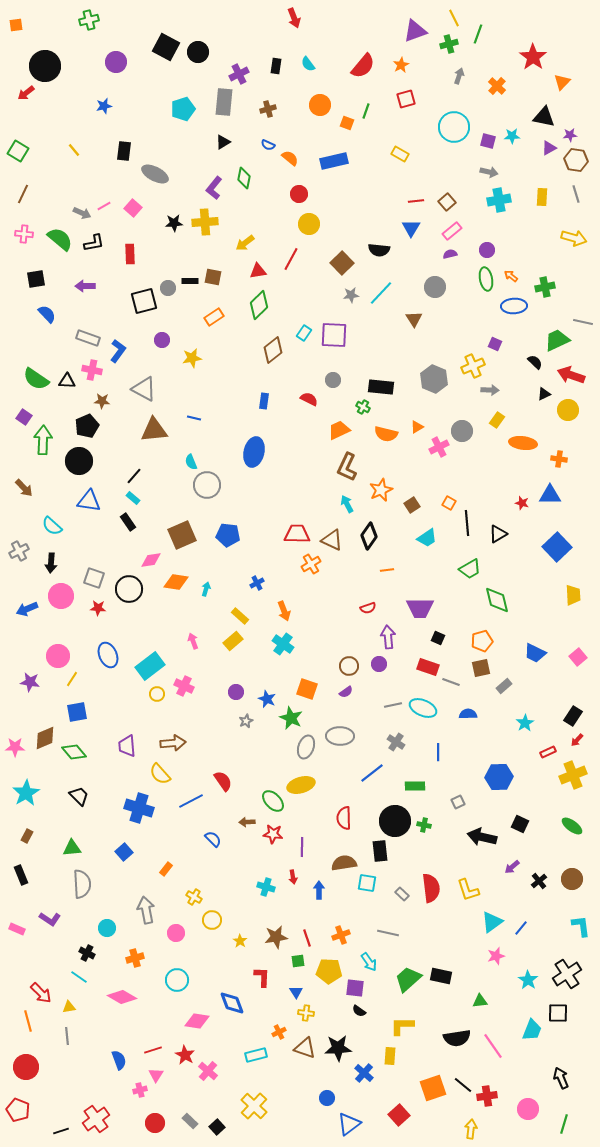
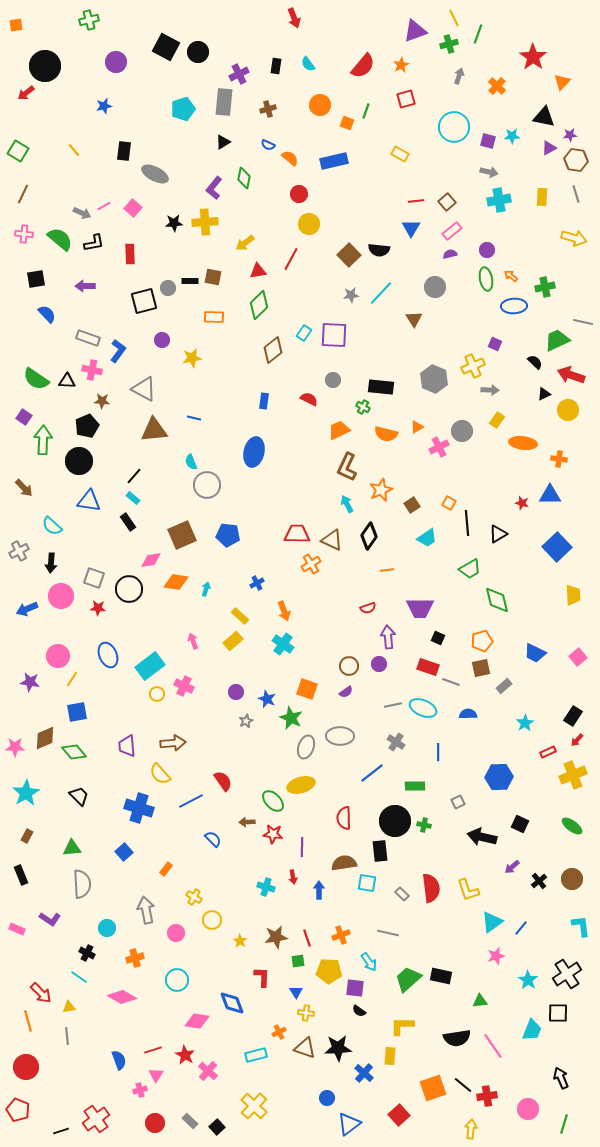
brown square at (342, 263): moved 7 px right, 8 px up
orange rectangle at (214, 317): rotated 36 degrees clockwise
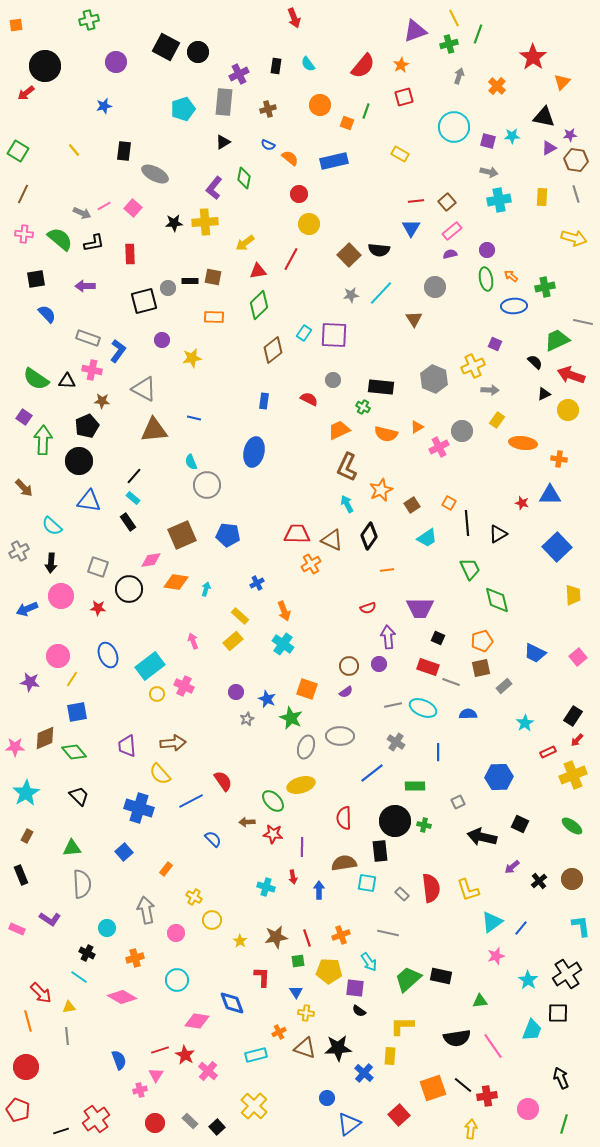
red square at (406, 99): moved 2 px left, 2 px up
green trapezoid at (470, 569): rotated 85 degrees counterclockwise
gray square at (94, 578): moved 4 px right, 11 px up
gray star at (246, 721): moved 1 px right, 2 px up
red line at (153, 1050): moved 7 px right
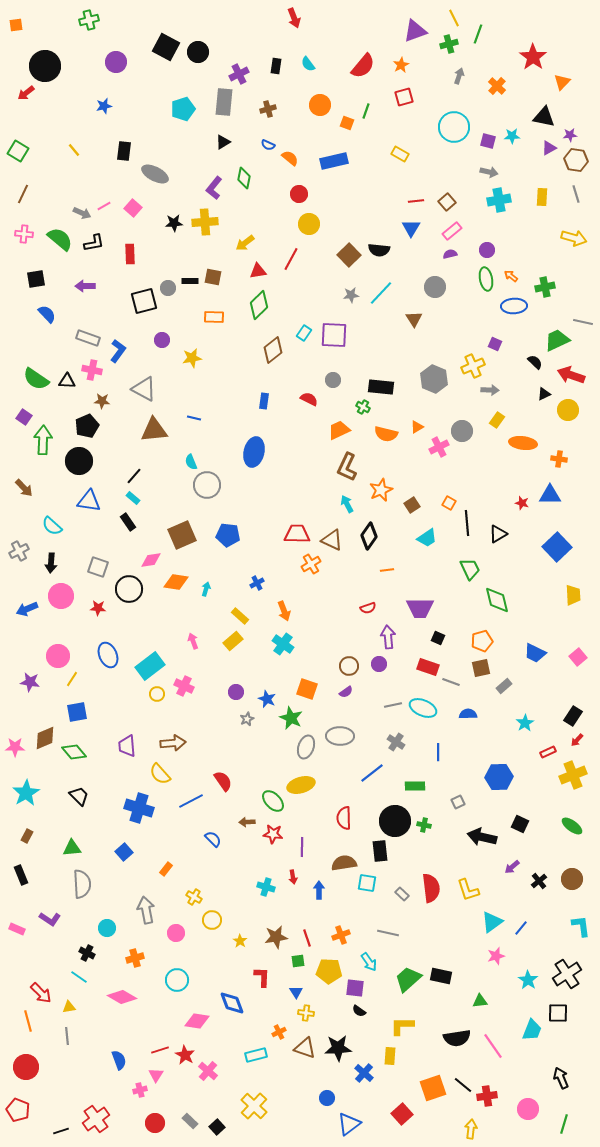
red square at (399, 1115): moved 3 px right, 1 px up
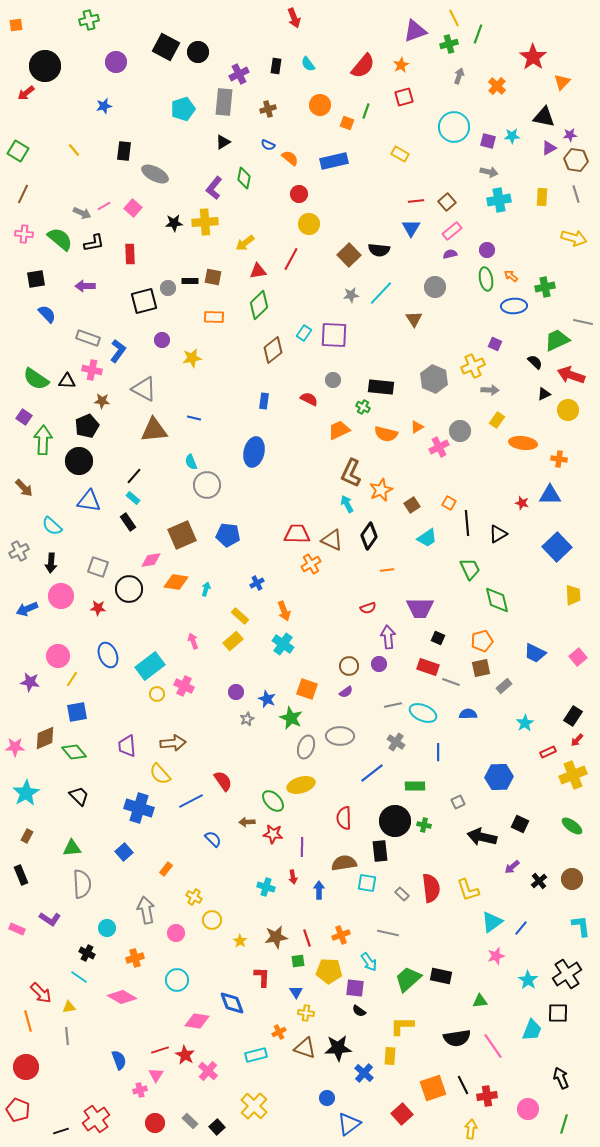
gray circle at (462, 431): moved 2 px left
brown L-shape at (347, 467): moved 4 px right, 6 px down
cyan ellipse at (423, 708): moved 5 px down
black line at (463, 1085): rotated 24 degrees clockwise
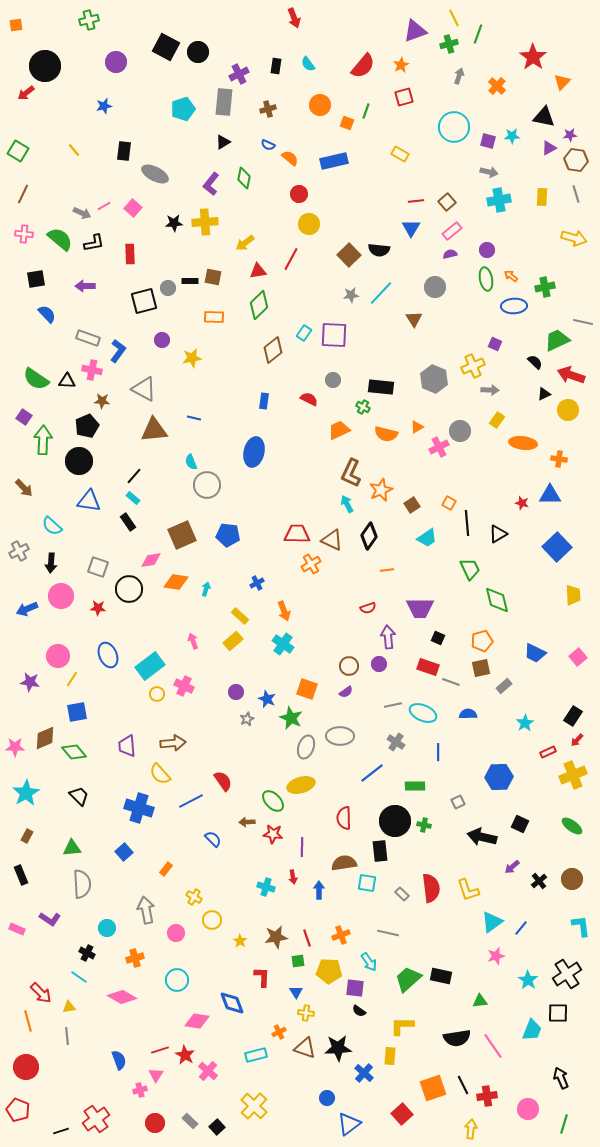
purple L-shape at (214, 188): moved 3 px left, 4 px up
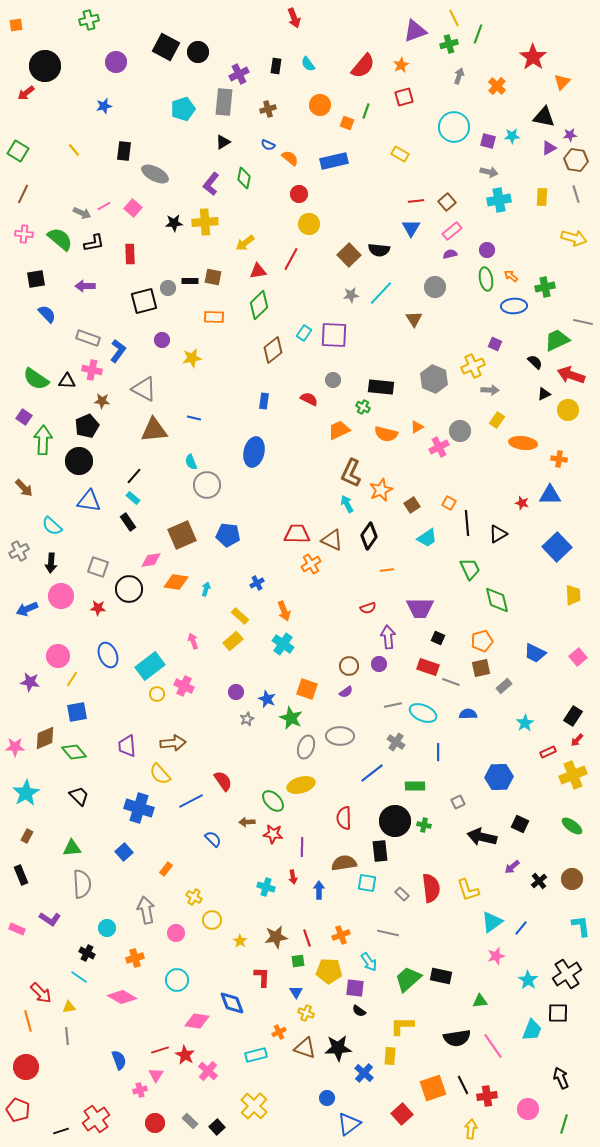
yellow cross at (306, 1013): rotated 14 degrees clockwise
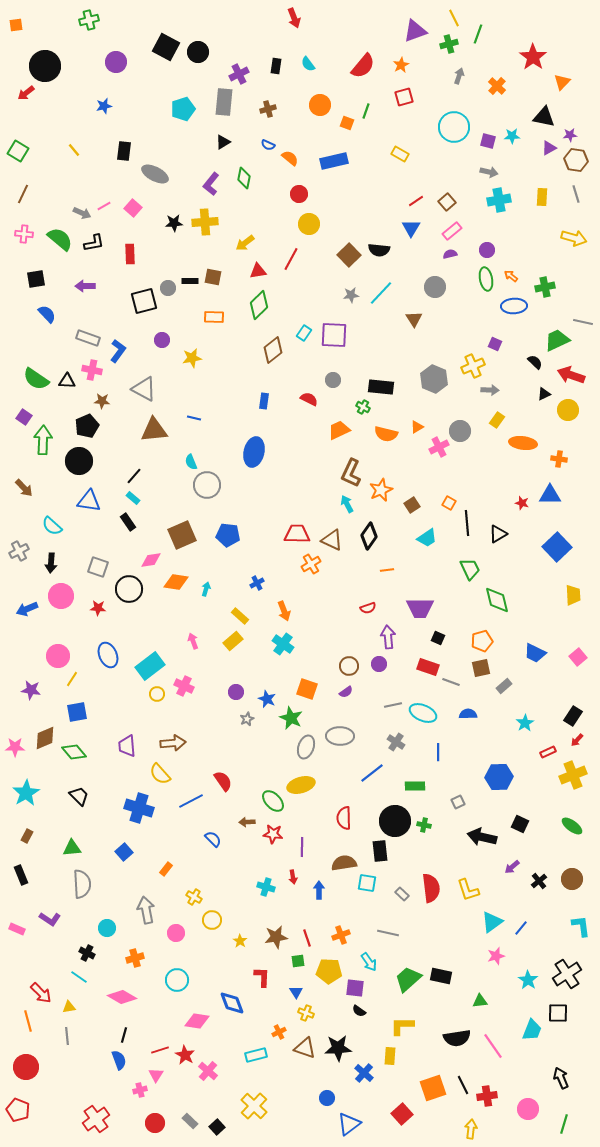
red line at (416, 201): rotated 28 degrees counterclockwise
purple star at (30, 682): moved 1 px right, 8 px down
black line at (61, 1131): moved 63 px right, 96 px up; rotated 56 degrees counterclockwise
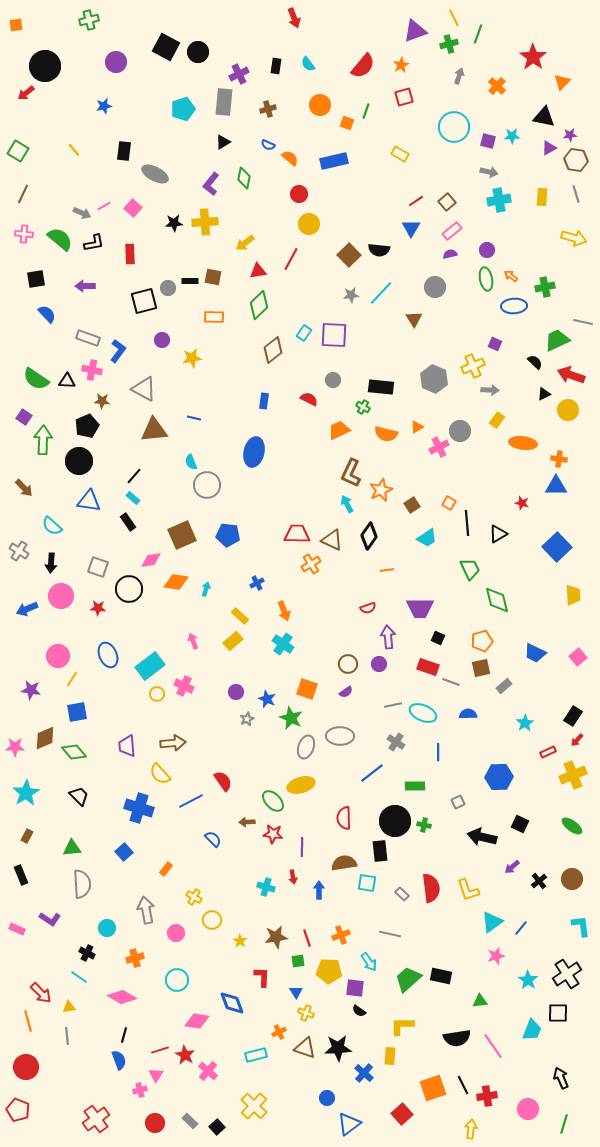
blue triangle at (550, 495): moved 6 px right, 9 px up
gray cross at (19, 551): rotated 30 degrees counterclockwise
brown circle at (349, 666): moved 1 px left, 2 px up
gray line at (388, 933): moved 2 px right, 1 px down
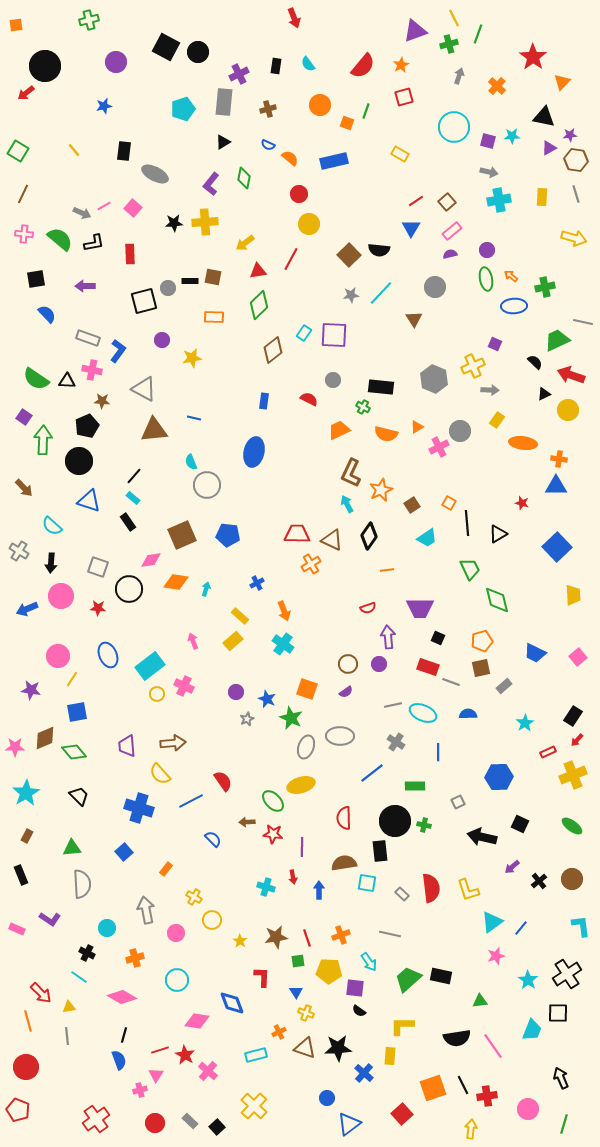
blue triangle at (89, 501): rotated 10 degrees clockwise
